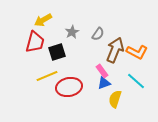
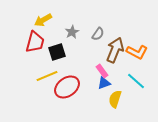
red ellipse: moved 2 px left; rotated 25 degrees counterclockwise
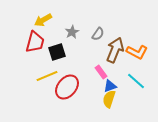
pink rectangle: moved 1 px left, 1 px down
blue triangle: moved 6 px right, 3 px down
red ellipse: rotated 15 degrees counterclockwise
yellow semicircle: moved 6 px left
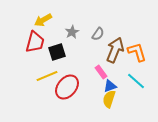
orange L-shape: rotated 135 degrees counterclockwise
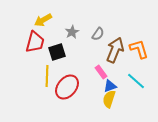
orange L-shape: moved 2 px right, 3 px up
yellow line: rotated 65 degrees counterclockwise
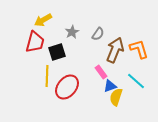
yellow semicircle: moved 7 px right, 2 px up
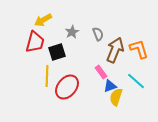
gray semicircle: rotated 56 degrees counterclockwise
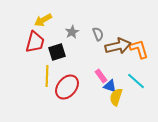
brown arrow: moved 3 px right, 4 px up; rotated 55 degrees clockwise
pink rectangle: moved 4 px down
blue triangle: rotated 40 degrees clockwise
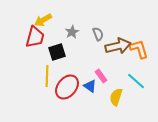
red trapezoid: moved 5 px up
blue triangle: moved 20 px left; rotated 16 degrees clockwise
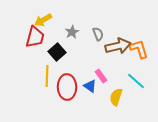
black square: rotated 24 degrees counterclockwise
red ellipse: rotated 40 degrees counterclockwise
